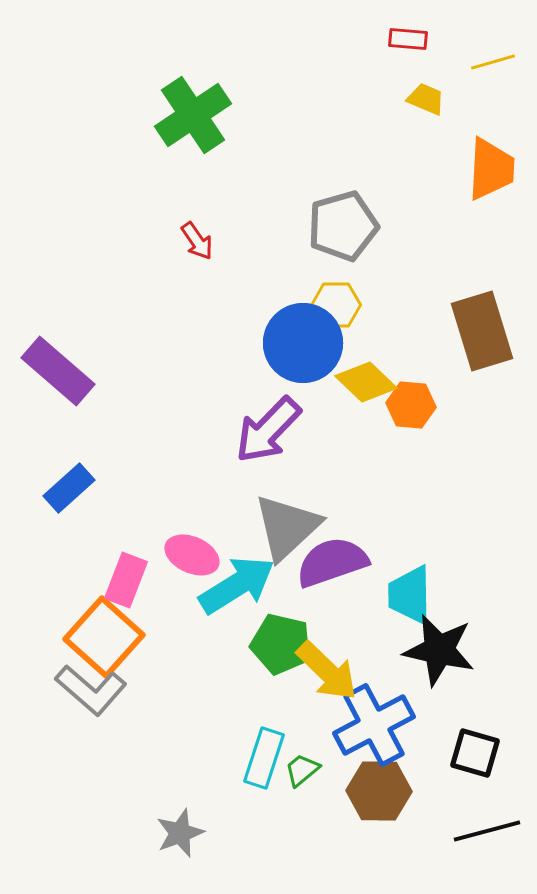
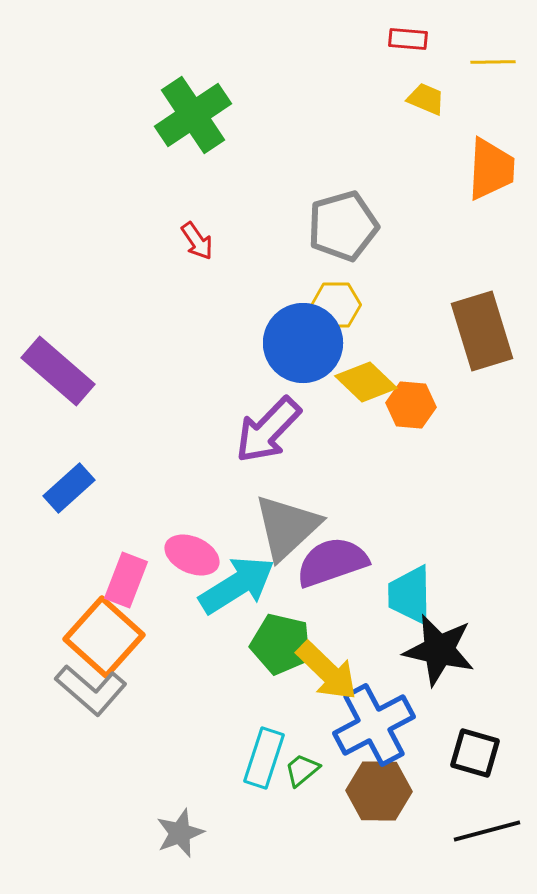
yellow line: rotated 15 degrees clockwise
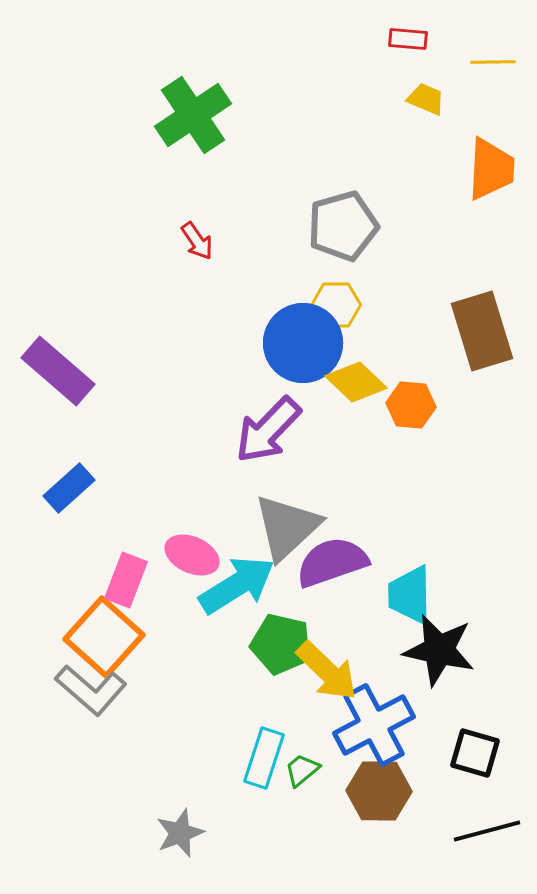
yellow diamond: moved 10 px left
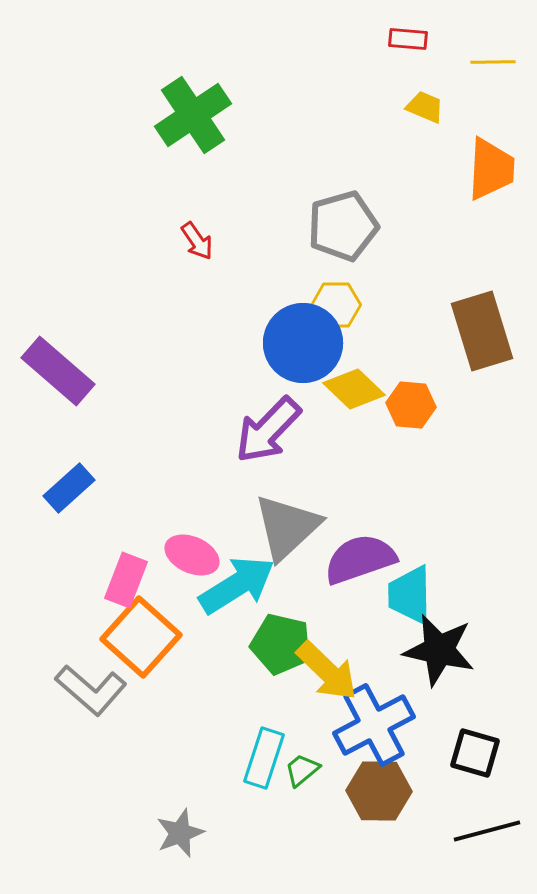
yellow trapezoid: moved 1 px left, 8 px down
yellow diamond: moved 2 px left, 7 px down
purple semicircle: moved 28 px right, 3 px up
orange square: moved 37 px right
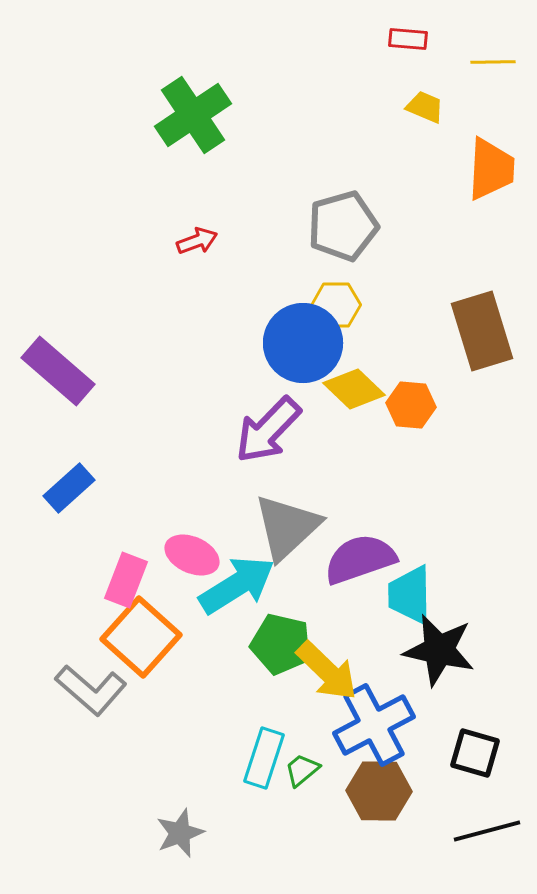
red arrow: rotated 75 degrees counterclockwise
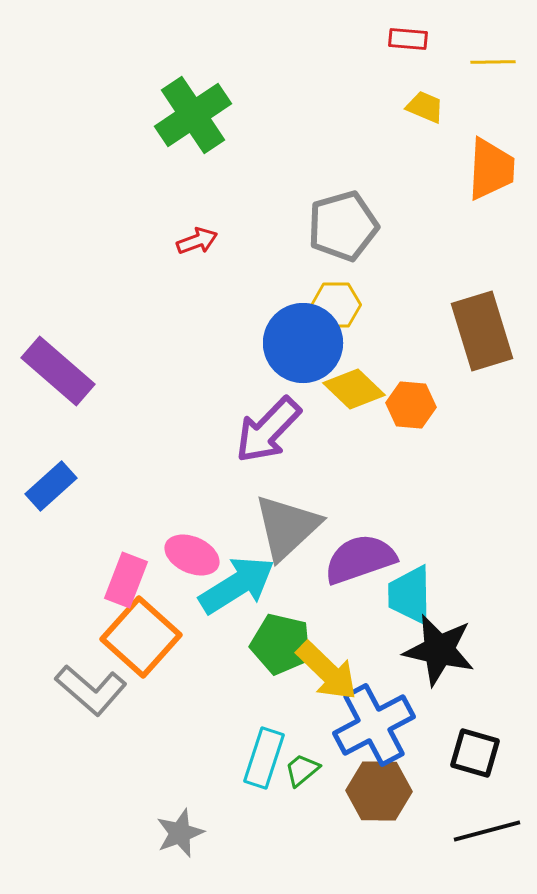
blue rectangle: moved 18 px left, 2 px up
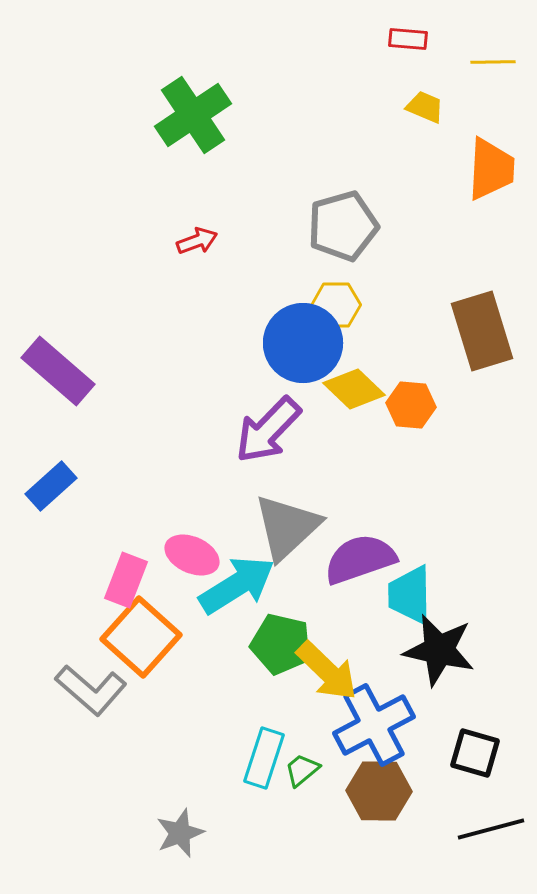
black line: moved 4 px right, 2 px up
